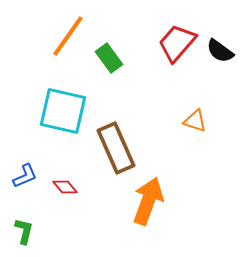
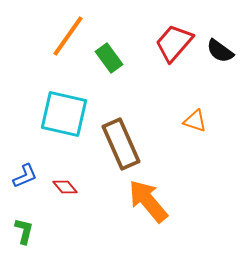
red trapezoid: moved 3 px left
cyan square: moved 1 px right, 3 px down
brown rectangle: moved 5 px right, 4 px up
orange arrow: rotated 60 degrees counterclockwise
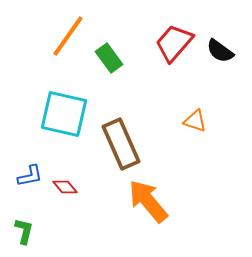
blue L-shape: moved 5 px right; rotated 12 degrees clockwise
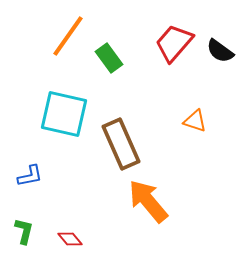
red diamond: moved 5 px right, 52 px down
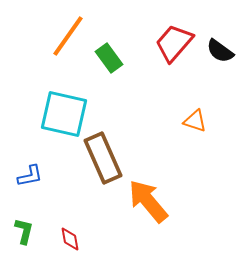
brown rectangle: moved 18 px left, 14 px down
red diamond: rotated 30 degrees clockwise
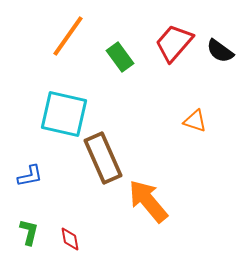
green rectangle: moved 11 px right, 1 px up
green L-shape: moved 5 px right, 1 px down
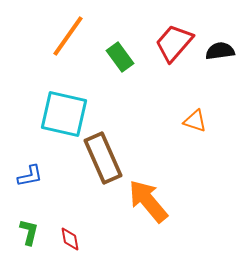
black semicircle: rotated 136 degrees clockwise
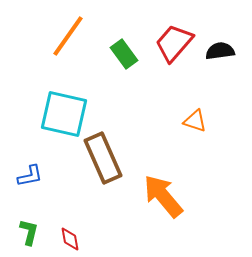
green rectangle: moved 4 px right, 3 px up
orange arrow: moved 15 px right, 5 px up
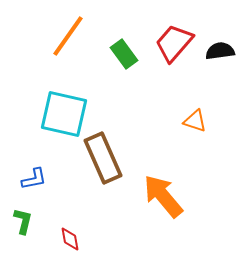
blue L-shape: moved 4 px right, 3 px down
green L-shape: moved 6 px left, 11 px up
